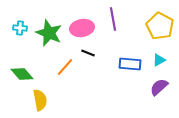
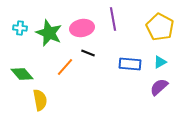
yellow pentagon: moved 1 px down
cyan triangle: moved 1 px right, 2 px down
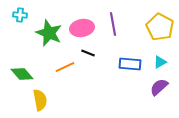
purple line: moved 5 px down
cyan cross: moved 13 px up
orange line: rotated 24 degrees clockwise
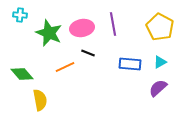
purple semicircle: moved 1 px left, 1 px down
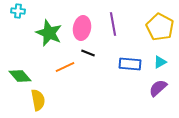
cyan cross: moved 2 px left, 4 px up
pink ellipse: rotated 70 degrees counterclockwise
green diamond: moved 2 px left, 2 px down
yellow semicircle: moved 2 px left
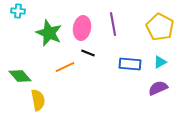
purple semicircle: rotated 18 degrees clockwise
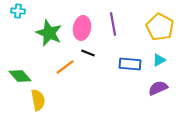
cyan triangle: moved 1 px left, 2 px up
orange line: rotated 12 degrees counterclockwise
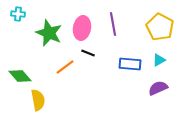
cyan cross: moved 3 px down
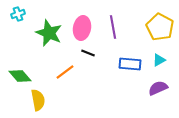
cyan cross: rotated 24 degrees counterclockwise
purple line: moved 3 px down
orange line: moved 5 px down
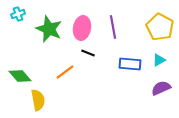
green star: moved 4 px up
purple semicircle: moved 3 px right
